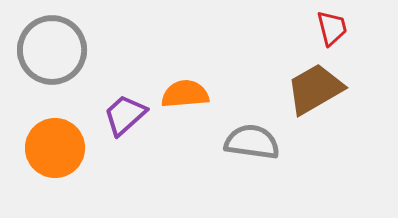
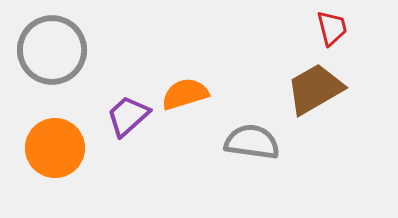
orange semicircle: rotated 12 degrees counterclockwise
purple trapezoid: moved 3 px right, 1 px down
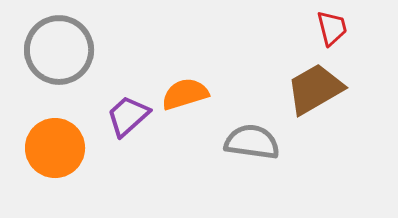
gray circle: moved 7 px right
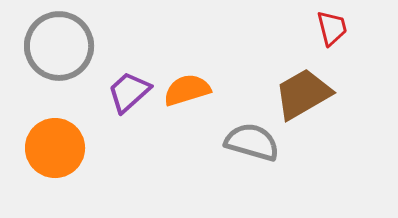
gray circle: moved 4 px up
brown trapezoid: moved 12 px left, 5 px down
orange semicircle: moved 2 px right, 4 px up
purple trapezoid: moved 1 px right, 24 px up
gray semicircle: rotated 8 degrees clockwise
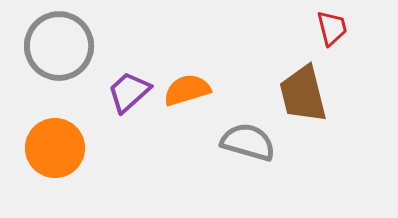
brown trapezoid: rotated 74 degrees counterclockwise
gray semicircle: moved 4 px left
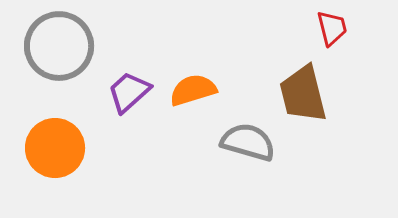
orange semicircle: moved 6 px right
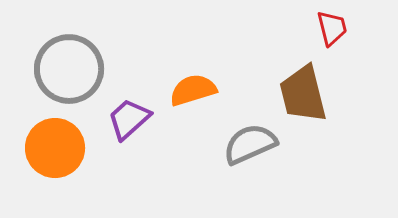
gray circle: moved 10 px right, 23 px down
purple trapezoid: moved 27 px down
gray semicircle: moved 2 px right, 2 px down; rotated 40 degrees counterclockwise
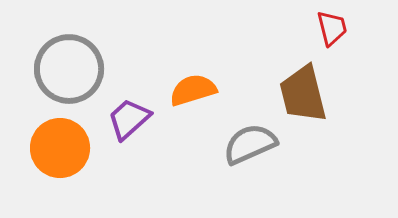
orange circle: moved 5 px right
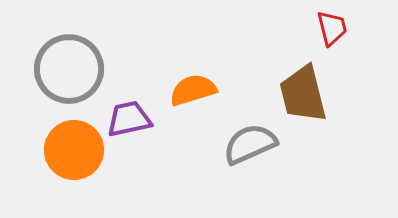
purple trapezoid: rotated 30 degrees clockwise
orange circle: moved 14 px right, 2 px down
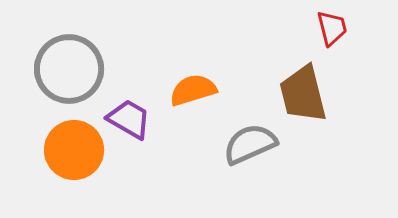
purple trapezoid: rotated 42 degrees clockwise
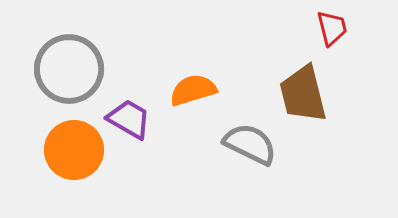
gray semicircle: rotated 50 degrees clockwise
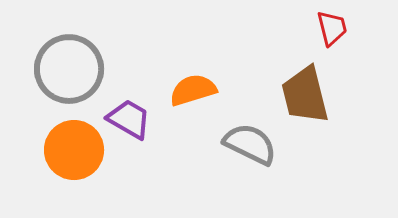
brown trapezoid: moved 2 px right, 1 px down
